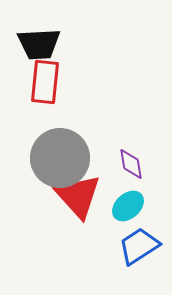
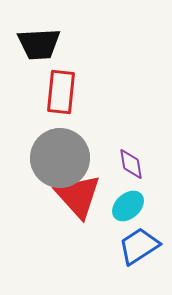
red rectangle: moved 16 px right, 10 px down
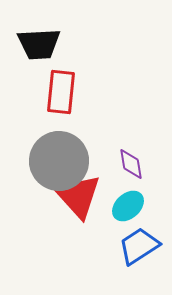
gray circle: moved 1 px left, 3 px down
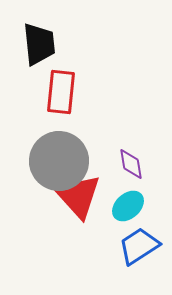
black trapezoid: rotated 93 degrees counterclockwise
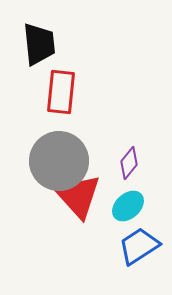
purple diamond: moved 2 px left, 1 px up; rotated 48 degrees clockwise
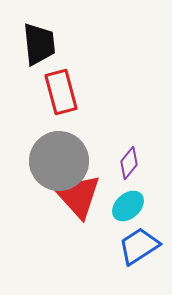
red rectangle: rotated 21 degrees counterclockwise
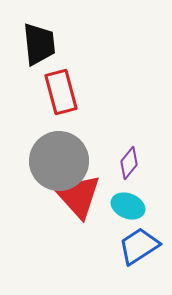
cyan ellipse: rotated 64 degrees clockwise
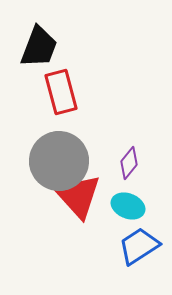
black trapezoid: moved 3 px down; rotated 27 degrees clockwise
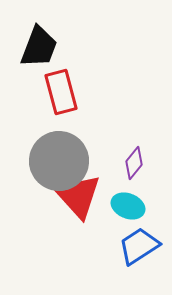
purple diamond: moved 5 px right
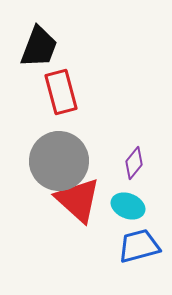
red triangle: moved 4 px down; rotated 6 degrees counterclockwise
blue trapezoid: rotated 18 degrees clockwise
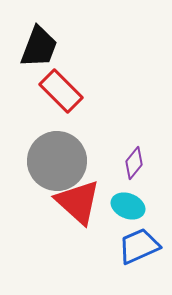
red rectangle: moved 1 px up; rotated 30 degrees counterclockwise
gray circle: moved 2 px left
red triangle: moved 2 px down
blue trapezoid: rotated 9 degrees counterclockwise
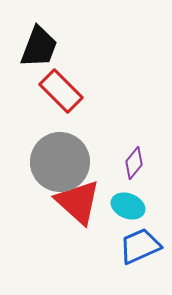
gray circle: moved 3 px right, 1 px down
blue trapezoid: moved 1 px right
